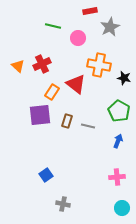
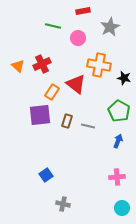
red rectangle: moved 7 px left
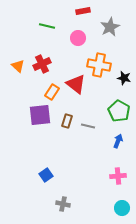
green line: moved 6 px left
pink cross: moved 1 px right, 1 px up
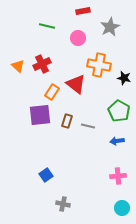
blue arrow: moved 1 px left; rotated 120 degrees counterclockwise
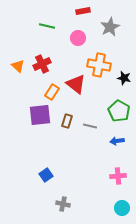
gray line: moved 2 px right
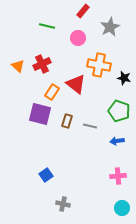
red rectangle: rotated 40 degrees counterclockwise
green pentagon: rotated 10 degrees counterclockwise
purple square: moved 1 px up; rotated 20 degrees clockwise
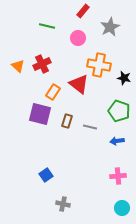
red triangle: moved 3 px right
orange rectangle: moved 1 px right
gray line: moved 1 px down
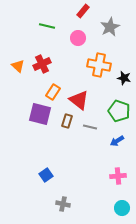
red triangle: moved 16 px down
blue arrow: rotated 24 degrees counterclockwise
